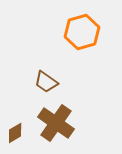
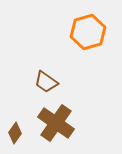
orange hexagon: moved 6 px right
brown diamond: rotated 25 degrees counterclockwise
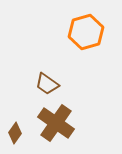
orange hexagon: moved 2 px left
brown trapezoid: moved 1 px right, 2 px down
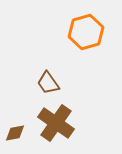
brown trapezoid: moved 1 px right, 1 px up; rotated 20 degrees clockwise
brown diamond: rotated 45 degrees clockwise
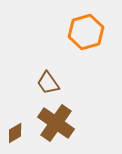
brown diamond: rotated 20 degrees counterclockwise
